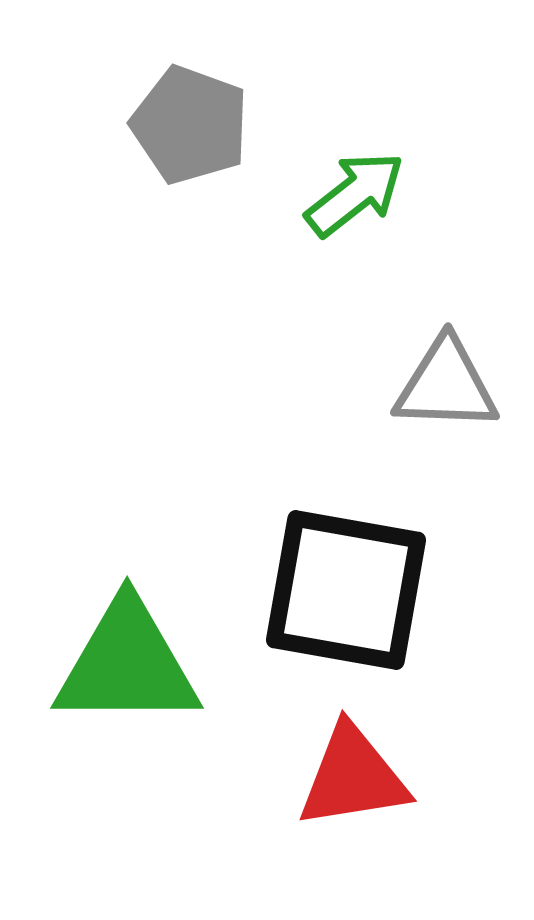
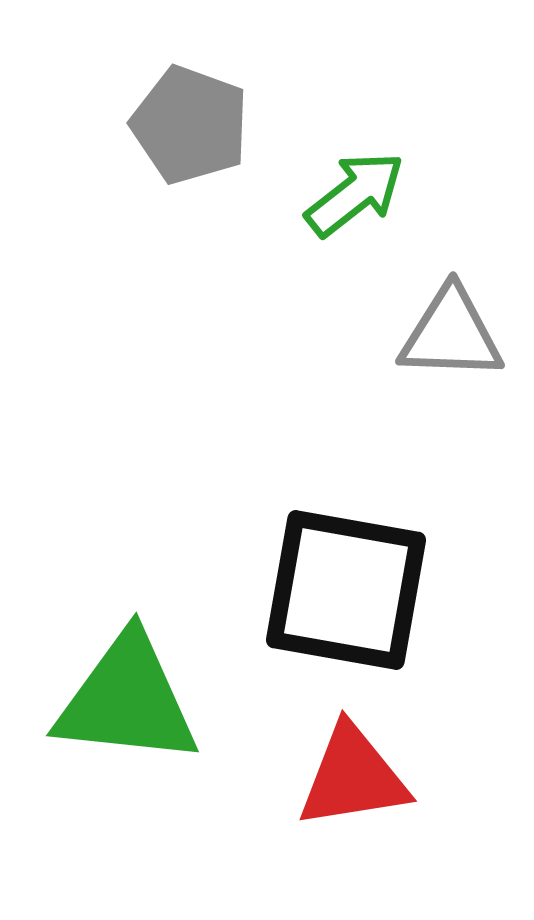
gray triangle: moved 5 px right, 51 px up
green triangle: moved 36 px down; rotated 6 degrees clockwise
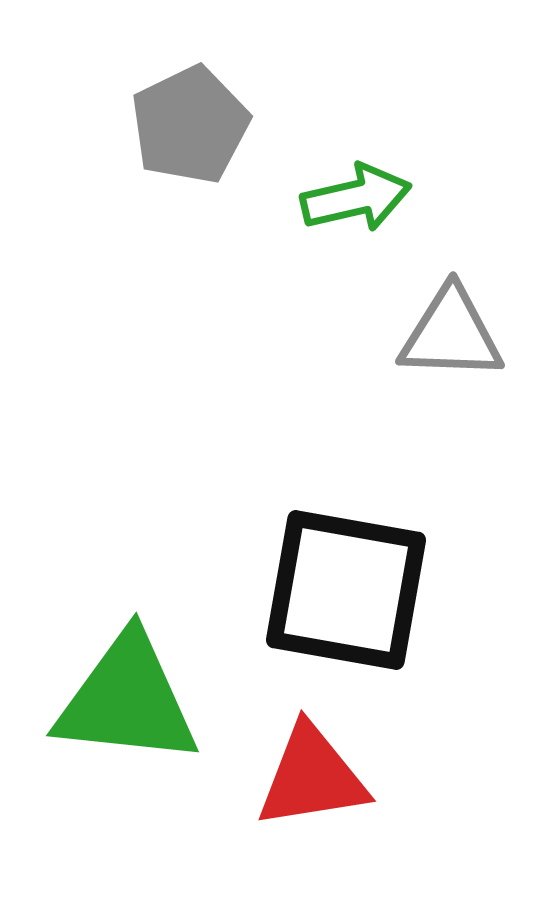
gray pentagon: rotated 26 degrees clockwise
green arrow: moved 1 px right, 4 px down; rotated 25 degrees clockwise
red triangle: moved 41 px left
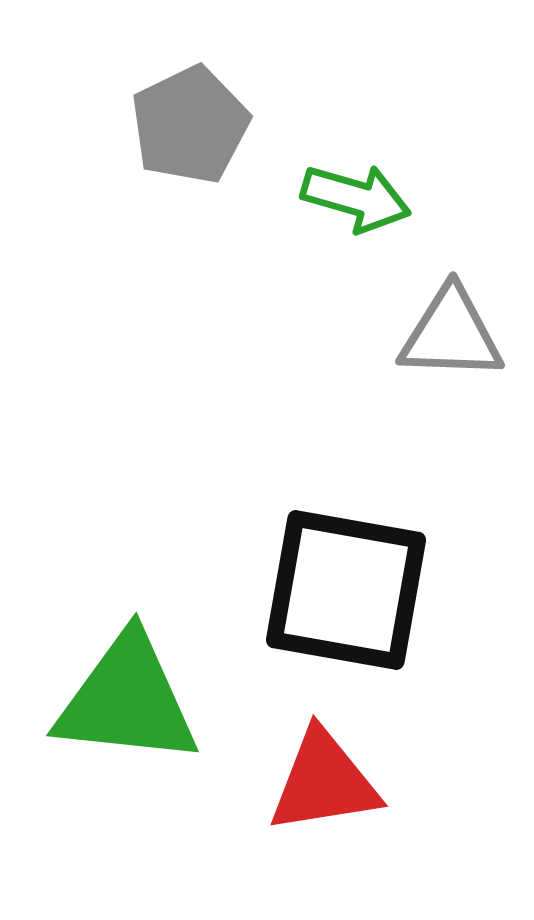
green arrow: rotated 29 degrees clockwise
red triangle: moved 12 px right, 5 px down
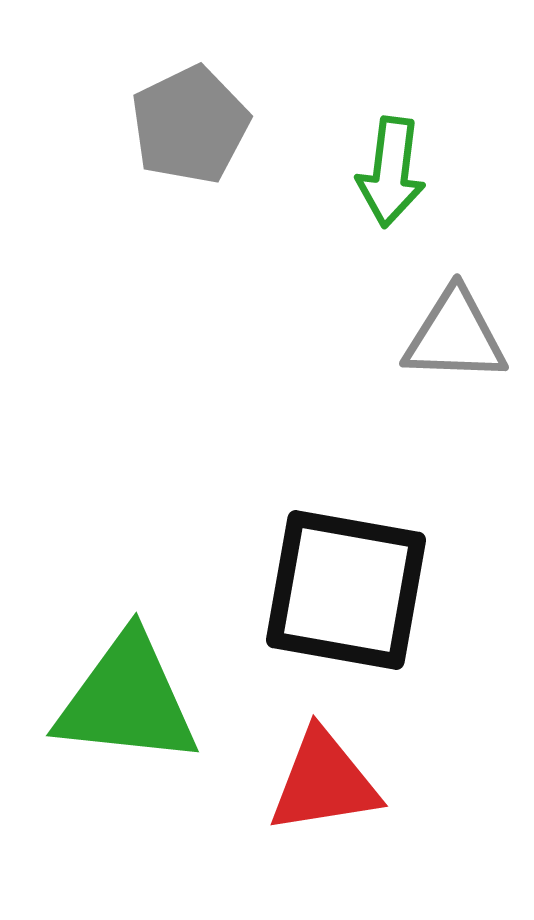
green arrow: moved 35 px right, 26 px up; rotated 81 degrees clockwise
gray triangle: moved 4 px right, 2 px down
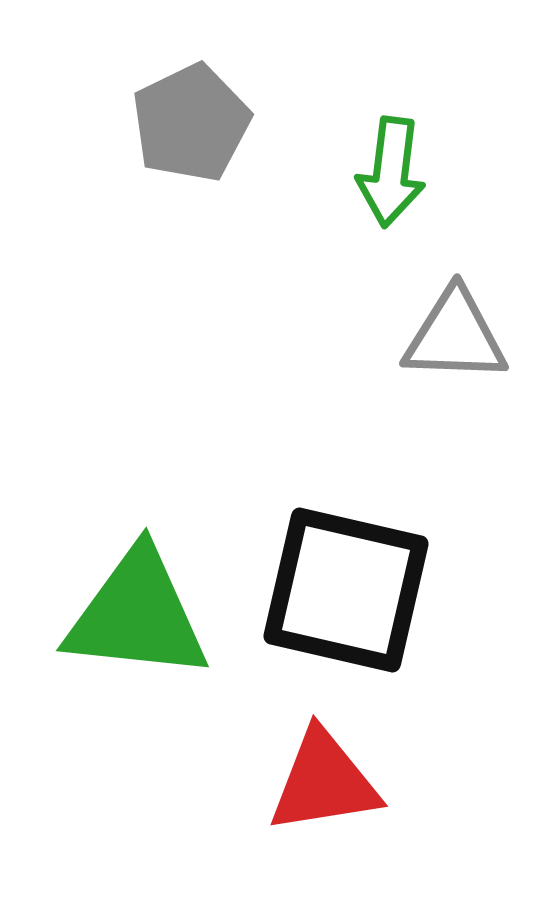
gray pentagon: moved 1 px right, 2 px up
black square: rotated 3 degrees clockwise
green triangle: moved 10 px right, 85 px up
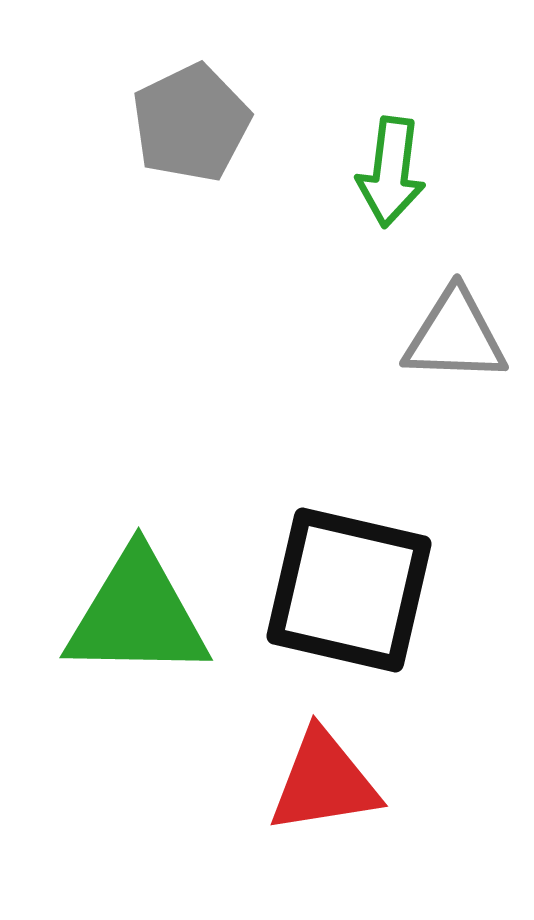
black square: moved 3 px right
green triangle: rotated 5 degrees counterclockwise
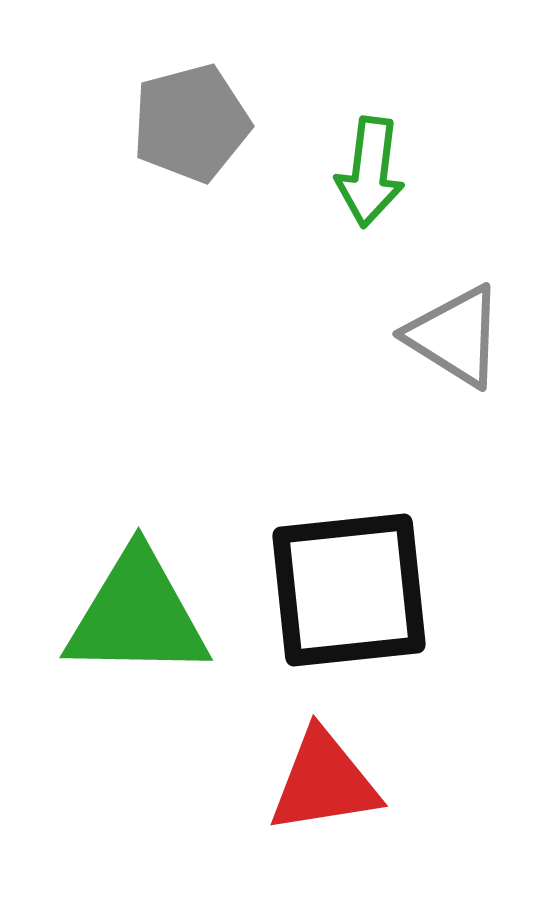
gray pentagon: rotated 11 degrees clockwise
green arrow: moved 21 px left
gray triangle: rotated 30 degrees clockwise
black square: rotated 19 degrees counterclockwise
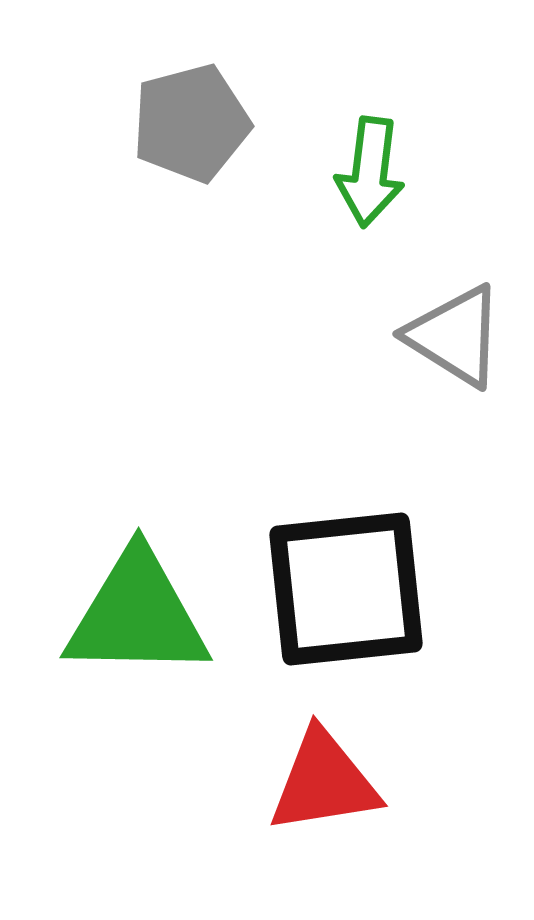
black square: moved 3 px left, 1 px up
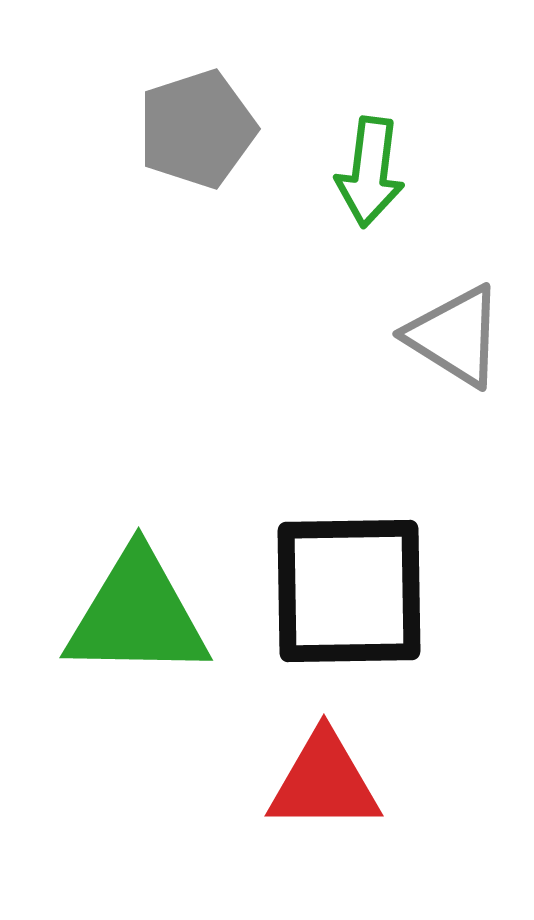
gray pentagon: moved 6 px right, 6 px down; rotated 3 degrees counterclockwise
black square: moved 3 px right, 2 px down; rotated 5 degrees clockwise
red triangle: rotated 9 degrees clockwise
